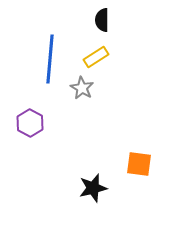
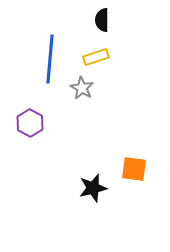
yellow rectangle: rotated 15 degrees clockwise
orange square: moved 5 px left, 5 px down
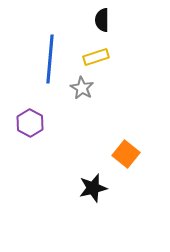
orange square: moved 8 px left, 15 px up; rotated 32 degrees clockwise
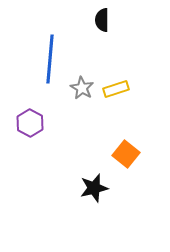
yellow rectangle: moved 20 px right, 32 px down
black star: moved 1 px right
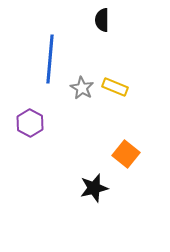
yellow rectangle: moved 1 px left, 2 px up; rotated 40 degrees clockwise
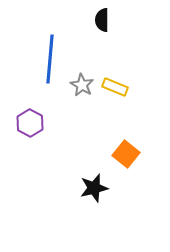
gray star: moved 3 px up
